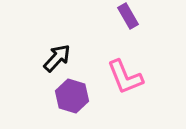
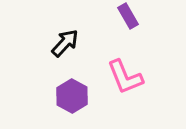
black arrow: moved 8 px right, 15 px up
purple hexagon: rotated 12 degrees clockwise
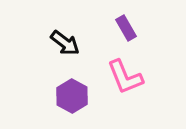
purple rectangle: moved 2 px left, 12 px down
black arrow: rotated 84 degrees clockwise
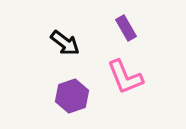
purple hexagon: rotated 12 degrees clockwise
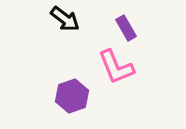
black arrow: moved 24 px up
pink L-shape: moved 9 px left, 10 px up
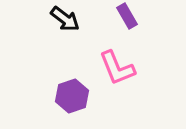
purple rectangle: moved 1 px right, 12 px up
pink L-shape: moved 1 px right, 1 px down
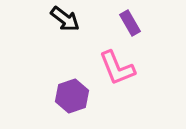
purple rectangle: moved 3 px right, 7 px down
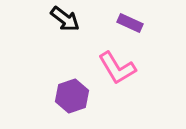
purple rectangle: rotated 35 degrees counterclockwise
pink L-shape: rotated 9 degrees counterclockwise
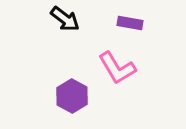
purple rectangle: rotated 15 degrees counterclockwise
purple hexagon: rotated 12 degrees counterclockwise
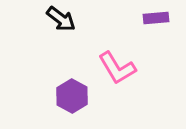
black arrow: moved 4 px left
purple rectangle: moved 26 px right, 5 px up; rotated 15 degrees counterclockwise
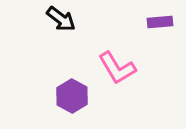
purple rectangle: moved 4 px right, 4 px down
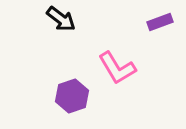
purple rectangle: rotated 15 degrees counterclockwise
purple hexagon: rotated 12 degrees clockwise
